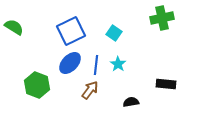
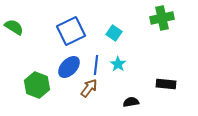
blue ellipse: moved 1 px left, 4 px down
brown arrow: moved 1 px left, 2 px up
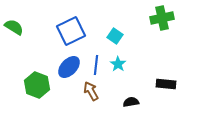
cyan square: moved 1 px right, 3 px down
brown arrow: moved 2 px right, 3 px down; rotated 66 degrees counterclockwise
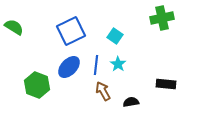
brown arrow: moved 12 px right
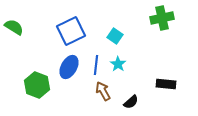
blue ellipse: rotated 15 degrees counterclockwise
black semicircle: rotated 147 degrees clockwise
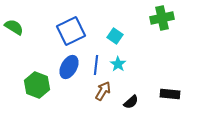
black rectangle: moved 4 px right, 10 px down
brown arrow: rotated 60 degrees clockwise
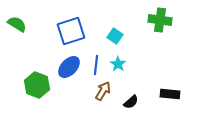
green cross: moved 2 px left, 2 px down; rotated 20 degrees clockwise
green semicircle: moved 3 px right, 3 px up
blue square: rotated 8 degrees clockwise
blue ellipse: rotated 15 degrees clockwise
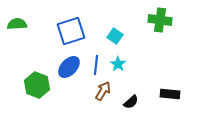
green semicircle: rotated 36 degrees counterclockwise
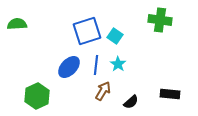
blue square: moved 16 px right
green hexagon: moved 11 px down; rotated 15 degrees clockwise
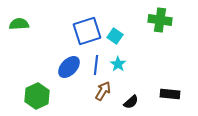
green semicircle: moved 2 px right
